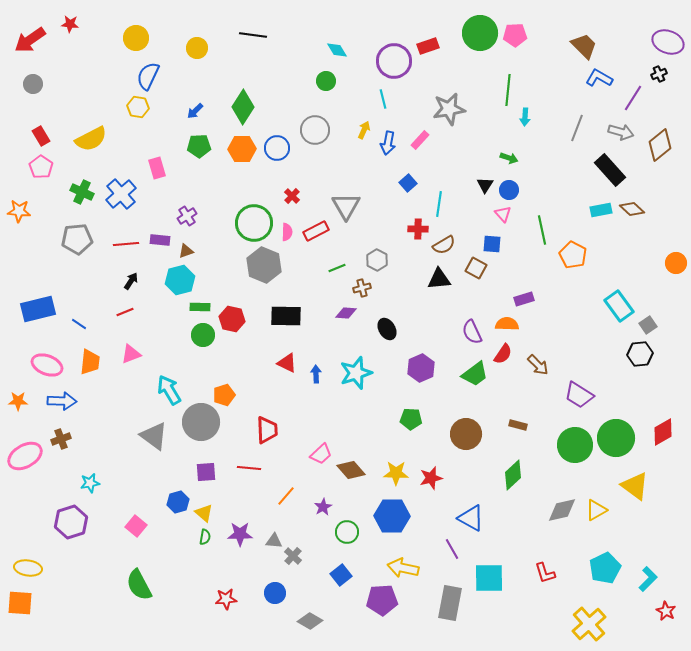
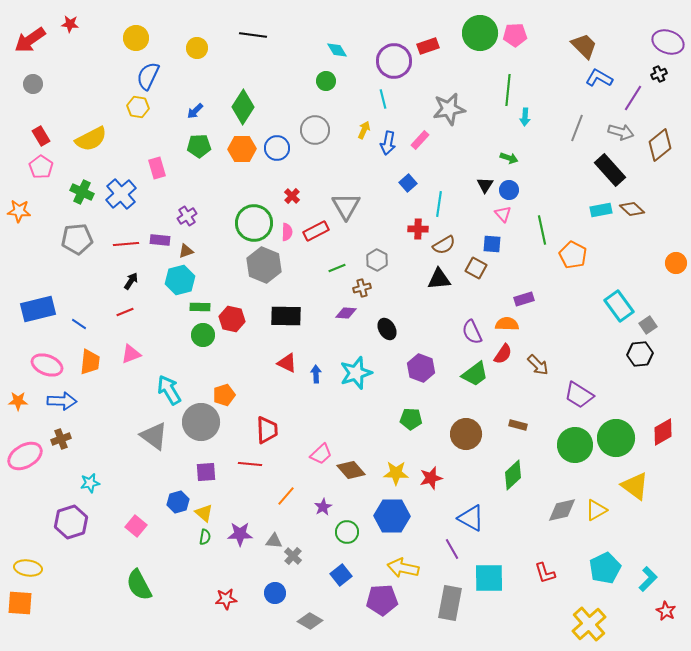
purple hexagon at (421, 368): rotated 16 degrees counterclockwise
red line at (249, 468): moved 1 px right, 4 px up
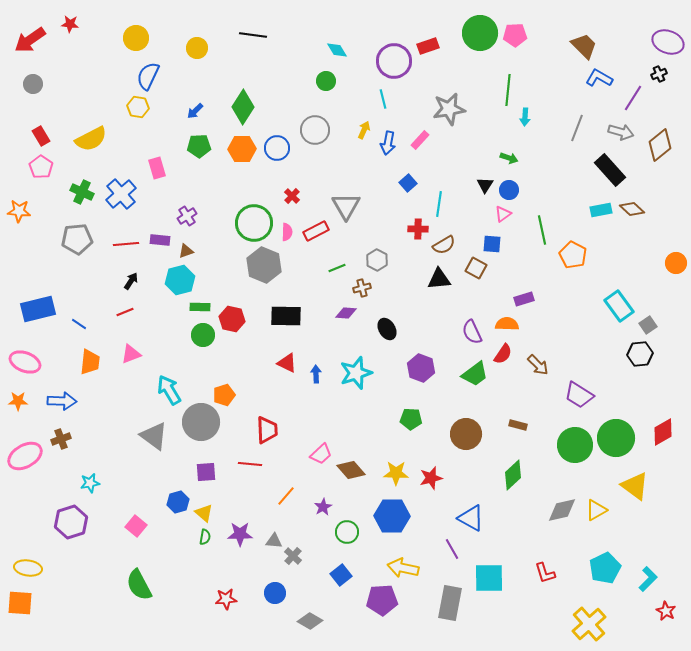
pink triangle at (503, 214): rotated 36 degrees clockwise
pink ellipse at (47, 365): moved 22 px left, 3 px up
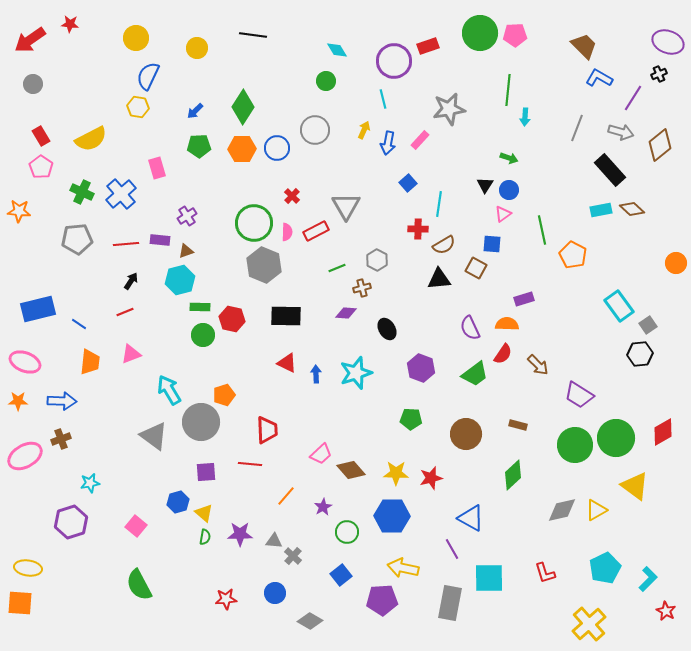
purple semicircle at (472, 332): moved 2 px left, 4 px up
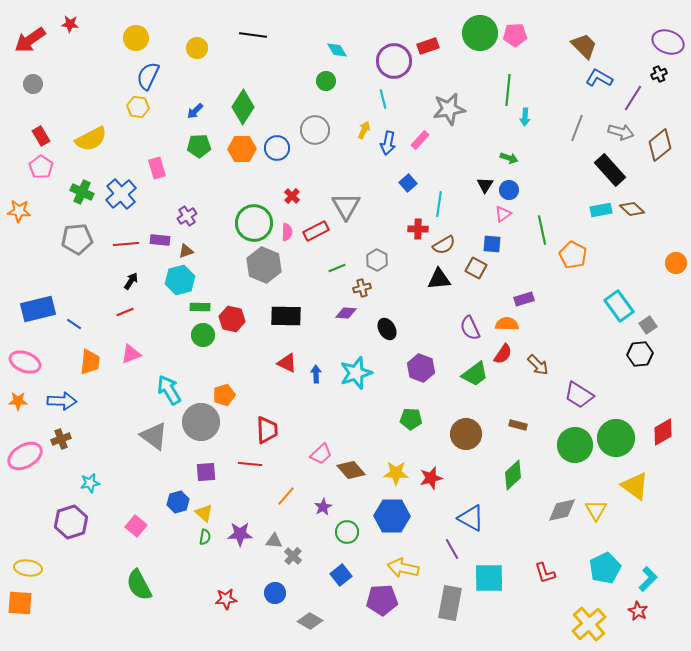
blue line at (79, 324): moved 5 px left
yellow triangle at (596, 510): rotated 30 degrees counterclockwise
red star at (666, 611): moved 28 px left
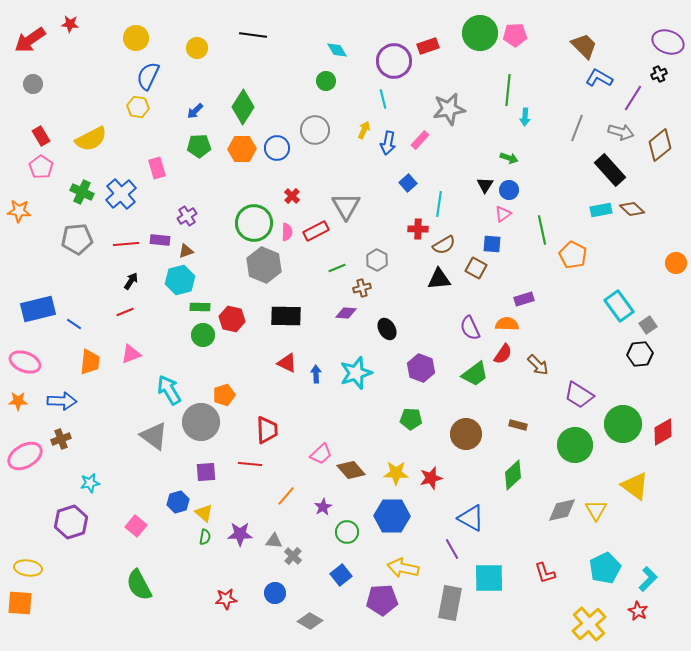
green circle at (616, 438): moved 7 px right, 14 px up
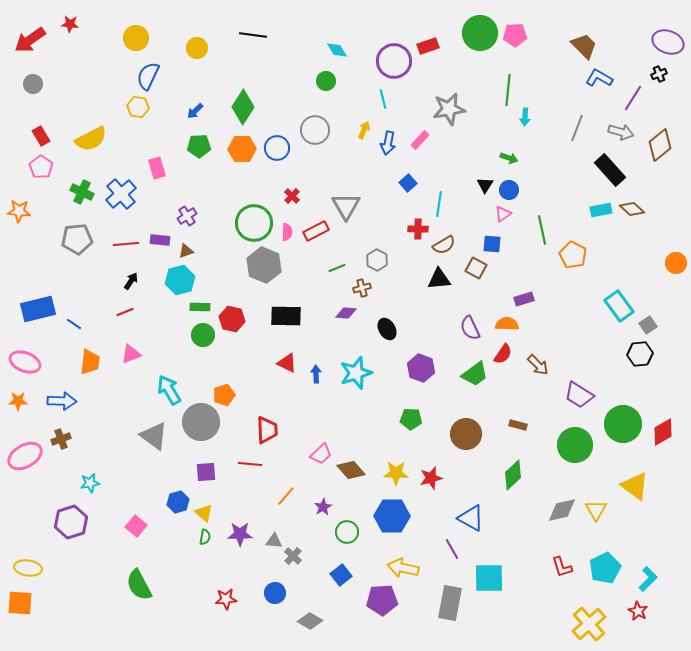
red L-shape at (545, 573): moved 17 px right, 6 px up
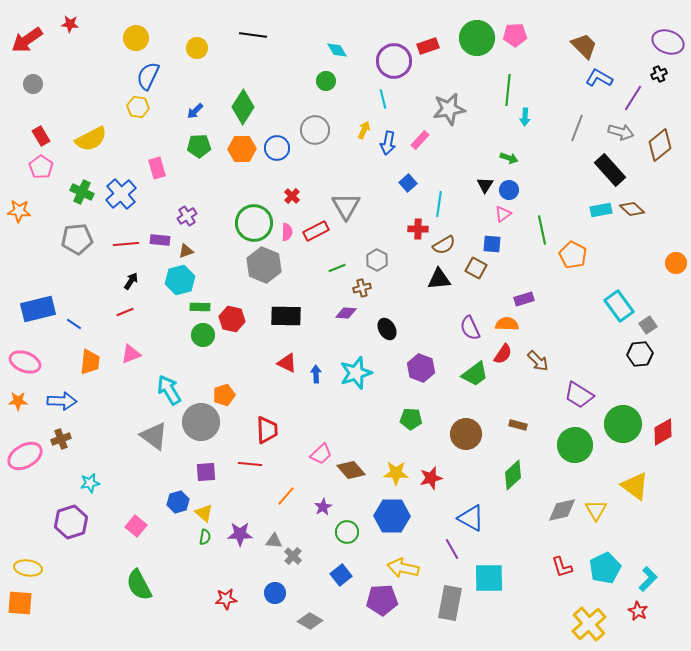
green circle at (480, 33): moved 3 px left, 5 px down
red arrow at (30, 40): moved 3 px left
brown arrow at (538, 365): moved 4 px up
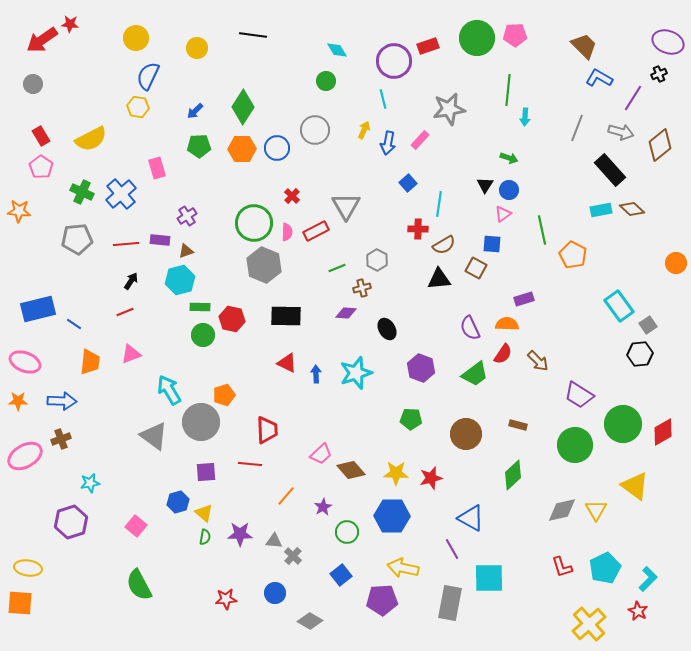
red arrow at (27, 40): moved 15 px right
